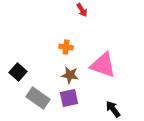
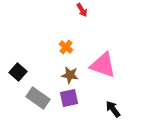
orange cross: rotated 32 degrees clockwise
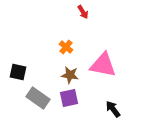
red arrow: moved 1 px right, 2 px down
pink triangle: rotated 8 degrees counterclockwise
black square: rotated 30 degrees counterclockwise
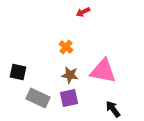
red arrow: rotated 96 degrees clockwise
pink triangle: moved 6 px down
gray rectangle: rotated 10 degrees counterclockwise
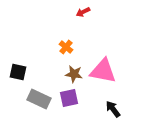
brown star: moved 4 px right, 1 px up
gray rectangle: moved 1 px right, 1 px down
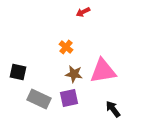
pink triangle: rotated 20 degrees counterclockwise
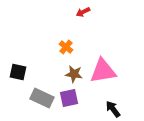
gray rectangle: moved 3 px right, 1 px up
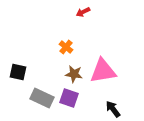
purple square: rotated 30 degrees clockwise
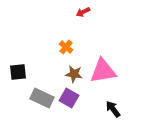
black square: rotated 18 degrees counterclockwise
purple square: rotated 12 degrees clockwise
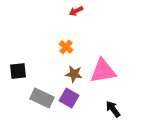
red arrow: moved 7 px left, 1 px up
black square: moved 1 px up
